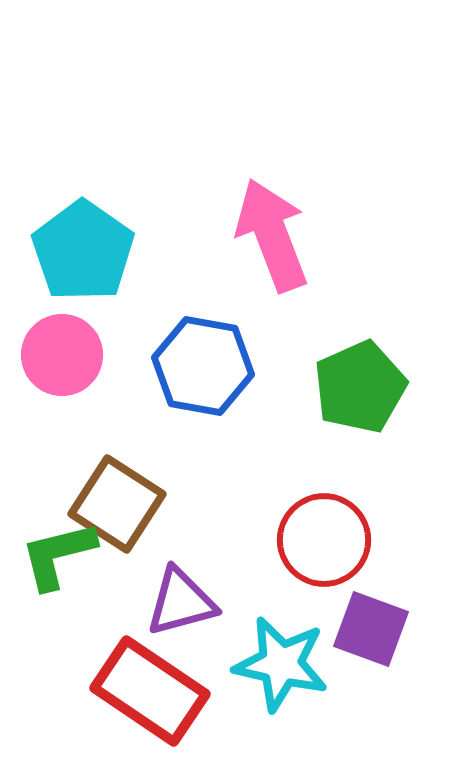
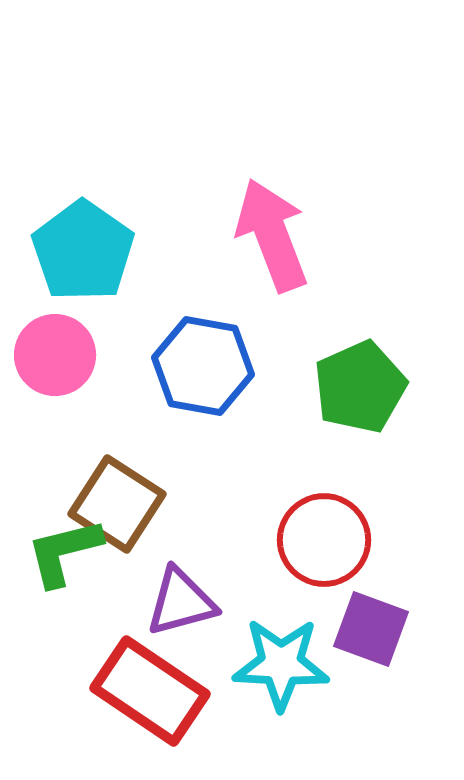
pink circle: moved 7 px left
green L-shape: moved 6 px right, 3 px up
cyan star: rotated 10 degrees counterclockwise
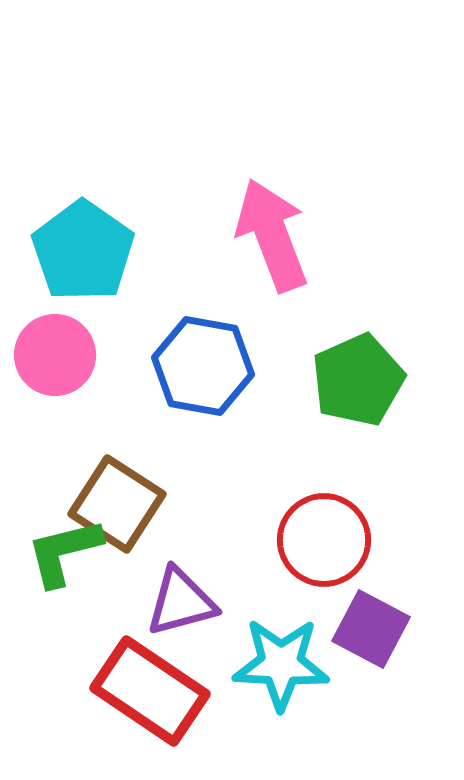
green pentagon: moved 2 px left, 7 px up
purple square: rotated 8 degrees clockwise
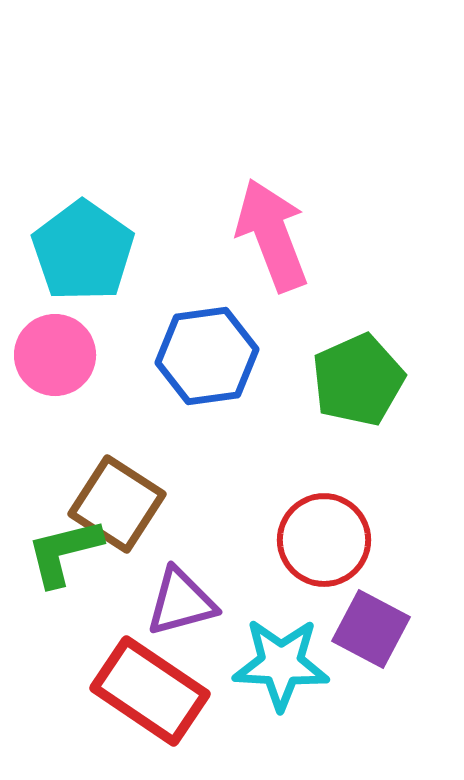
blue hexagon: moved 4 px right, 10 px up; rotated 18 degrees counterclockwise
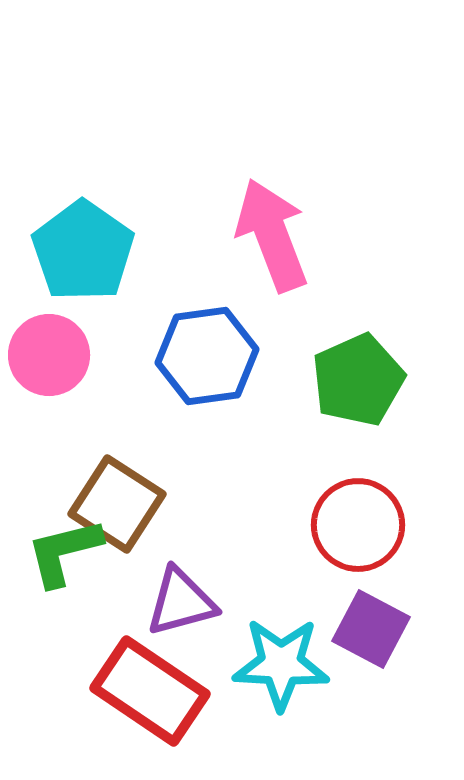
pink circle: moved 6 px left
red circle: moved 34 px right, 15 px up
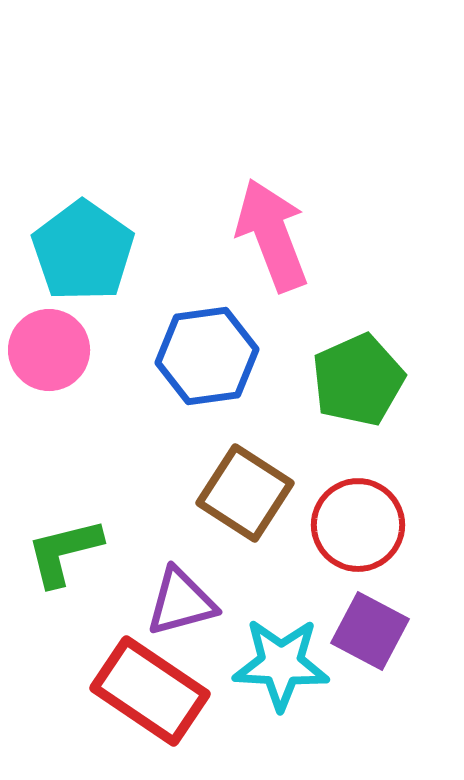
pink circle: moved 5 px up
brown square: moved 128 px right, 11 px up
purple square: moved 1 px left, 2 px down
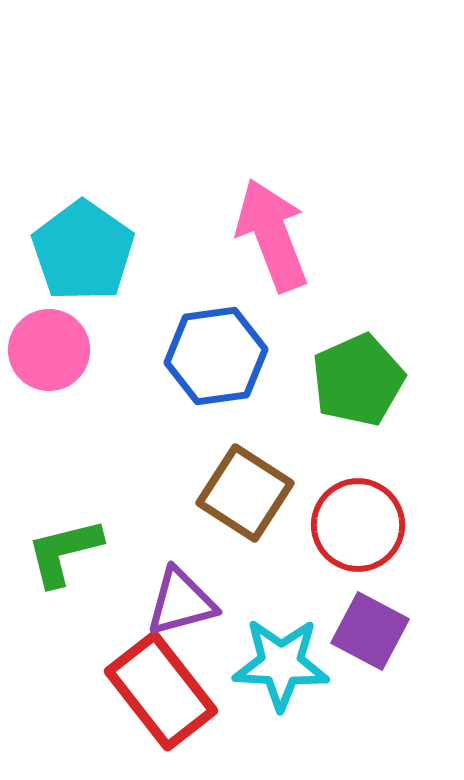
blue hexagon: moved 9 px right
red rectangle: moved 11 px right; rotated 18 degrees clockwise
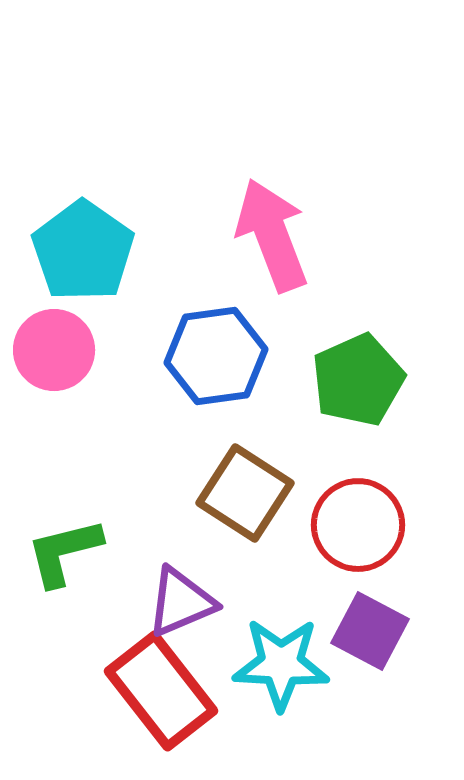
pink circle: moved 5 px right
purple triangle: rotated 8 degrees counterclockwise
